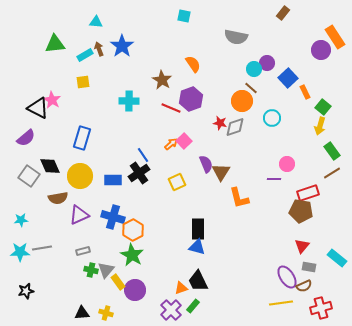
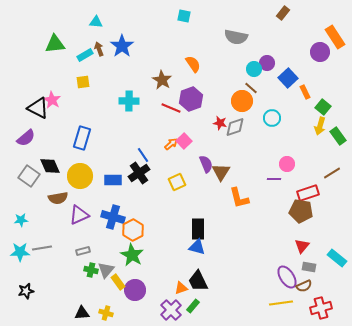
purple circle at (321, 50): moved 1 px left, 2 px down
green rectangle at (332, 151): moved 6 px right, 15 px up
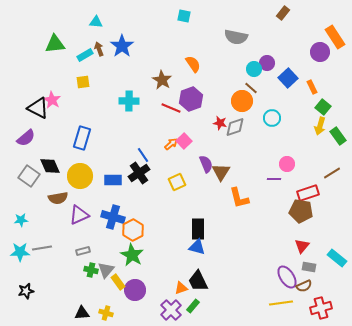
orange rectangle at (305, 92): moved 7 px right, 5 px up
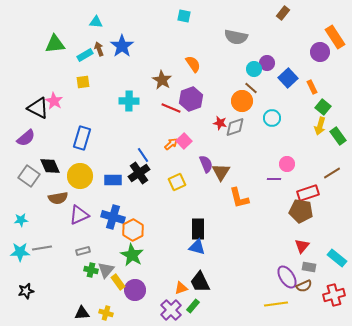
pink star at (52, 100): moved 2 px right, 1 px down
black trapezoid at (198, 281): moved 2 px right, 1 px down
yellow line at (281, 303): moved 5 px left, 1 px down
red cross at (321, 308): moved 13 px right, 13 px up
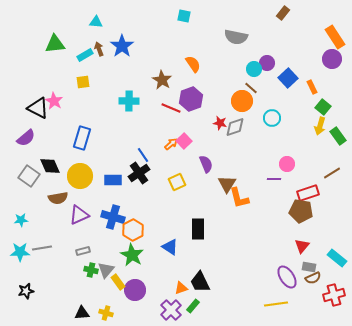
purple circle at (320, 52): moved 12 px right, 7 px down
brown triangle at (221, 172): moved 6 px right, 12 px down
blue triangle at (197, 247): moved 27 px left; rotated 18 degrees clockwise
brown semicircle at (304, 286): moved 9 px right, 8 px up
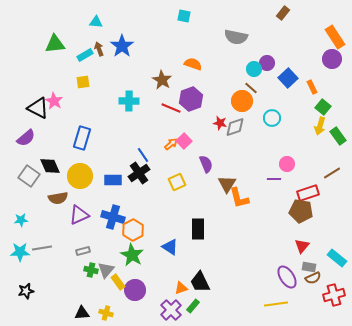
orange semicircle at (193, 64): rotated 36 degrees counterclockwise
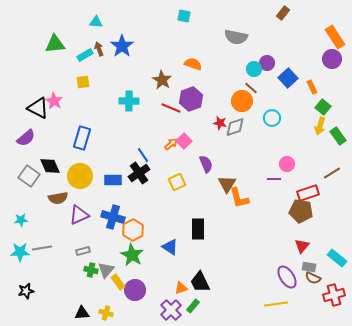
brown semicircle at (313, 278): rotated 49 degrees clockwise
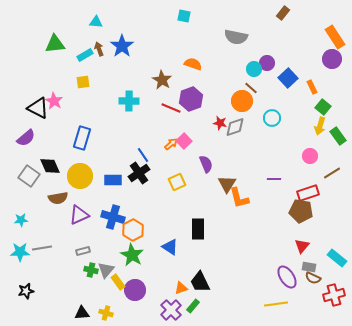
pink circle at (287, 164): moved 23 px right, 8 px up
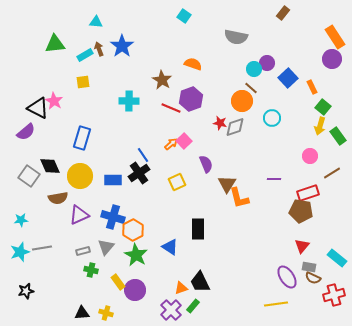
cyan square at (184, 16): rotated 24 degrees clockwise
purple semicircle at (26, 138): moved 6 px up
cyan star at (20, 252): rotated 18 degrees counterclockwise
green star at (132, 255): moved 4 px right
gray triangle at (106, 270): moved 23 px up
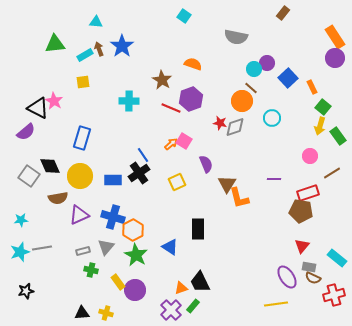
purple circle at (332, 59): moved 3 px right, 1 px up
pink square at (184, 141): rotated 14 degrees counterclockwise
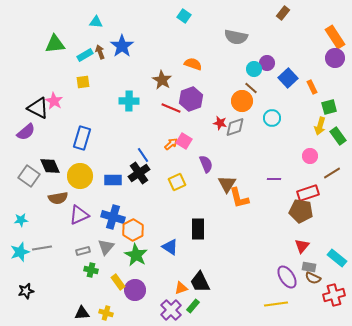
brown arrow at (99, 49): moved 1 px right, 3 px down
green square at (323, 107): moved 6 px right; rotated 35 degrees clockwise
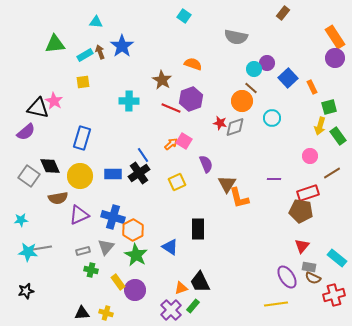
black triangle at (38, 108): rotated 15 degrees counterclockwise
blue rectangle at (113, 180): moved 6 px up
cyan star at (20, 252): moved 8 px right; rotated 24 degrees clockwise
